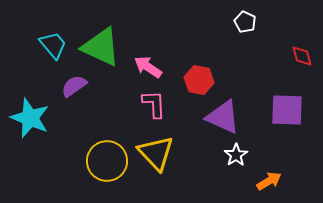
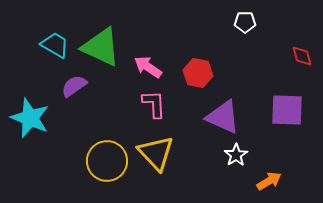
white pentagon: rotated 25 degrees counterclockwise
cyan trapezoid: moved 2 px right; rotated 20 degrees counterclockwise
red hexagon: moved 1 px left, 7 px up
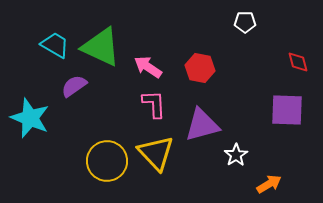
red diamond: moved 4 px left, 6 px down
red hexagon: moved 2 px right, 5 px up
purple triangle: moved 21 px left, 8 px down; rotated 39 degrees counterclockwise
orange arrow: moved 3 px down
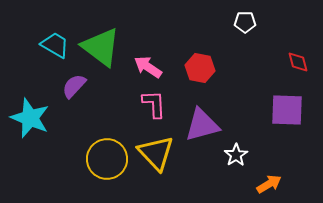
green triangle: rotated 12 degrees clockwise
purple semicircle: rotated 12 degrees counterclockwise
yellow circle: moved 2 px up
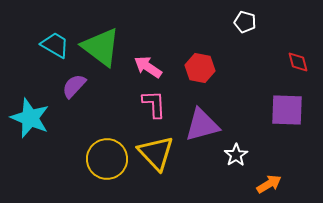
white pentagon: rotated 15 degrees clockwise
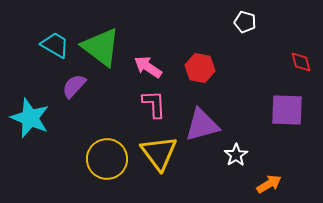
red diamond: moved 3 px right
yellow triangle: moved 3 px right; rotated 6 degrees clockwise
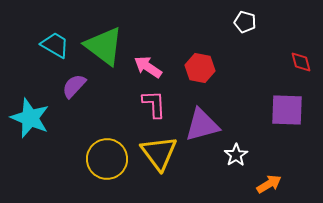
green triangle: moved 3 px right, 1 px up
